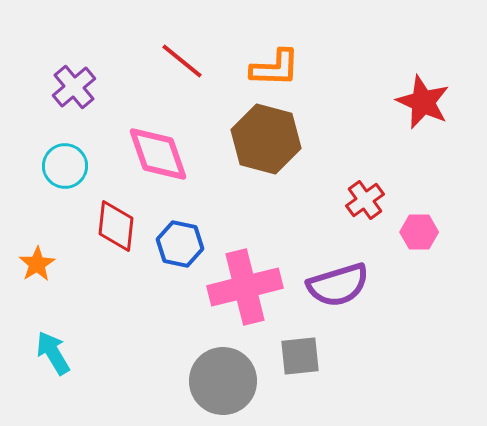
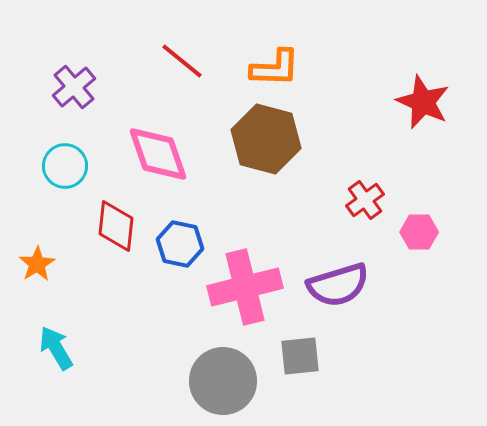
cyan arrow: moved 3 px right, 5 px up
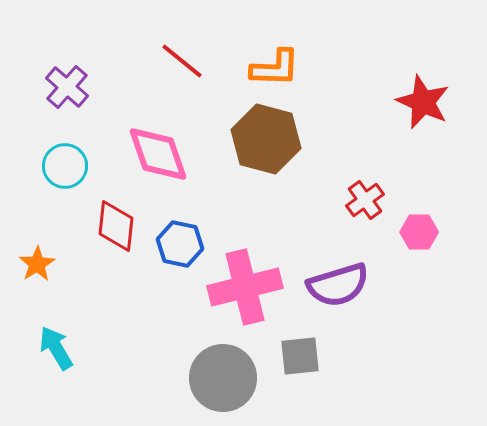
purple cross: moved 7 px left; rotated 9 degrees counterclockwise
gray circle: moved 3 px up
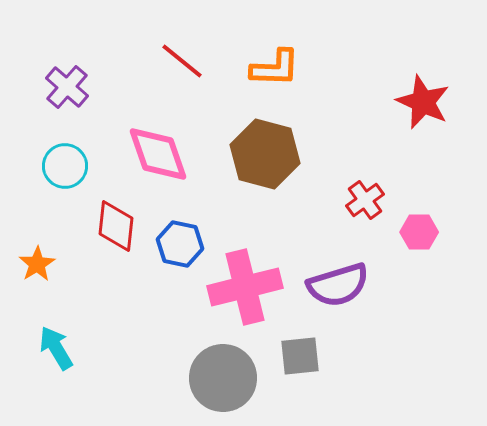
brown hexagon: moved 1 px left, 15 px down
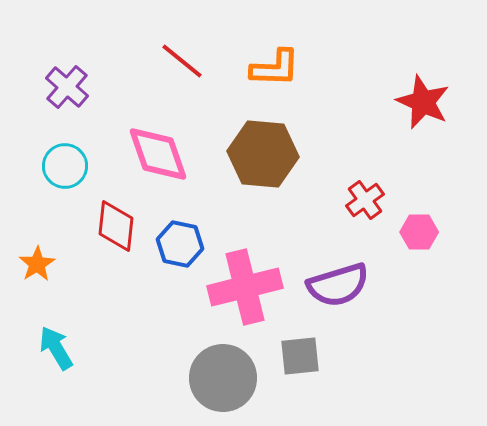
brown hexagon: moved 2 px left; rotated 10 degrees counterclockwise
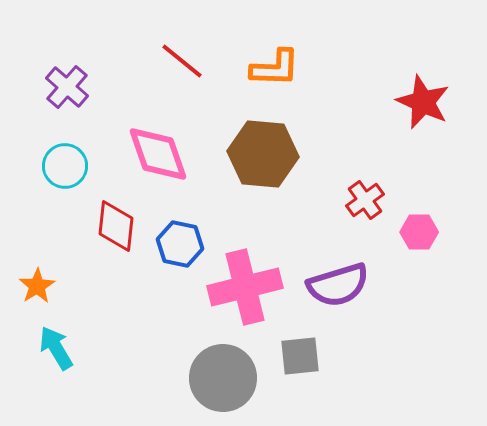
orange star: moved 22 px down
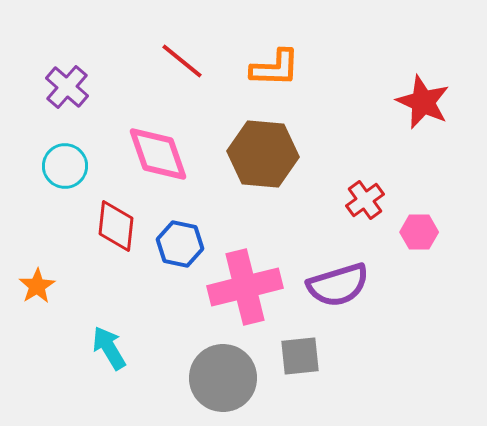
cyan arrow: moved 53 px right
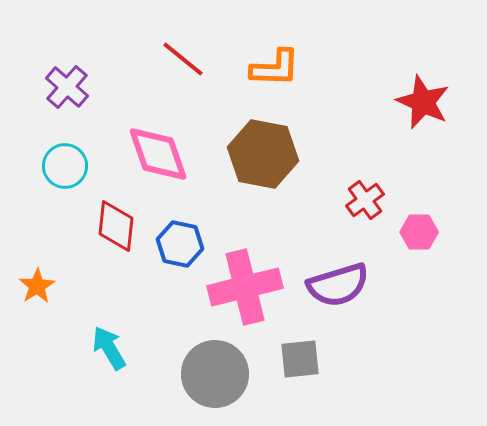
red line: moved 1 px right, 2 px up
brown hexagon: rotated 6 degrees clockwise
gray square: moved 3 px down
gray circle: moved 8 px left, 4 px up
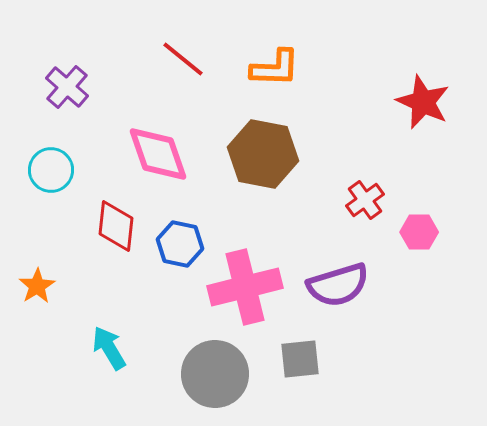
cyan circle: moved 14 px left, 4 px down
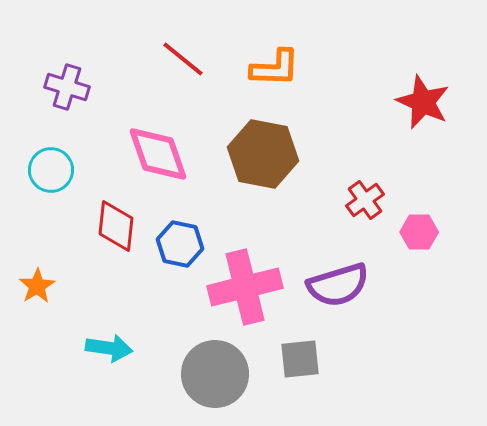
purple cross: rotated 24 degrees counterclockwise
cyan arrow: rotated 129 degrees clockwise
